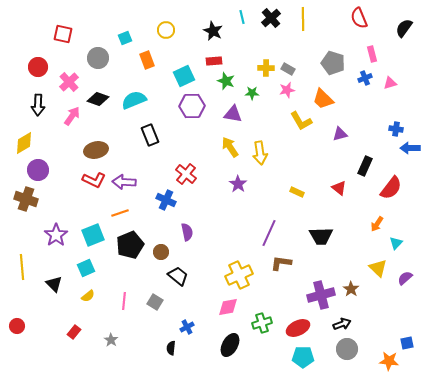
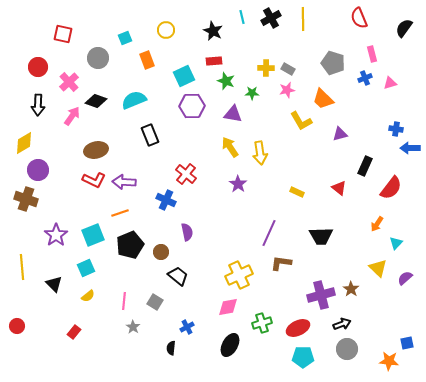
black cross at (271, 18): rotated 12 degrees clockwise
black diamond at (98, 99): moved 2 px left, 2 px down
gray star at (111, 340): moved 22 px right, 13 px up
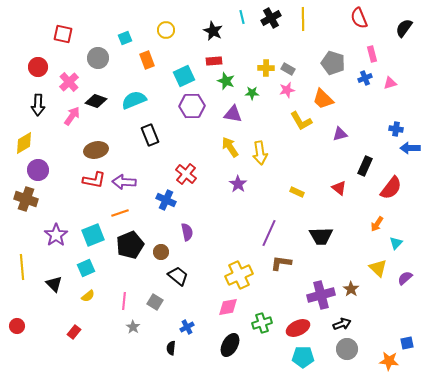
red L-shape at (94, 180): rotated 15 degrees counterclockwise
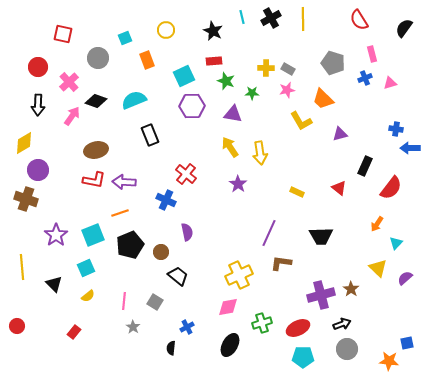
red semicircle at (359, 18): moved 2 px down; rotated 10 degrees counterclockwise
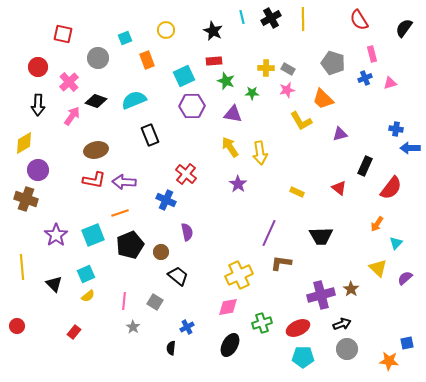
cyan square at (86, 268): moved 6 px down
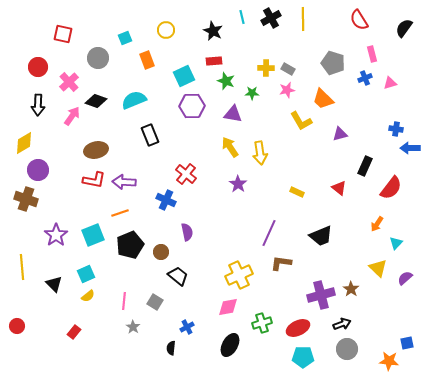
black trapezoid at (321, 236): rotated 20 degrees counterclockwise
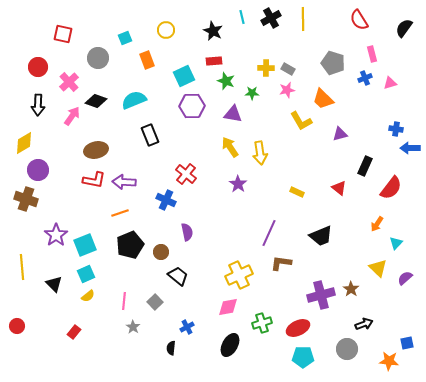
cyan square at (93, 235): moved 8 px left, 10 px down
gray square at (155, 302): rotated 14 degrees clockwise
black arrow at (342, 324): moved 22 px right
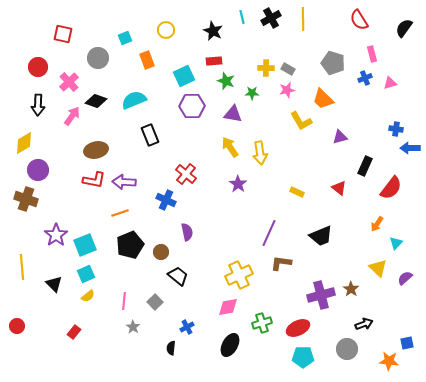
purple triangle at (340, 134): moved 3 px down
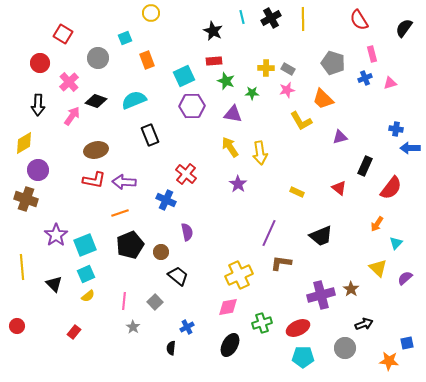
yellow circle at (166, 30): moved 15 px left, 17 px up
red square at (63, 34): rotated 18 degrees clockwise
red circle at (38, 67): moved 2 px right, 4 px up
gray circle at (347, 349): moved 2 px left, 1 px up
